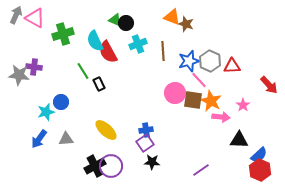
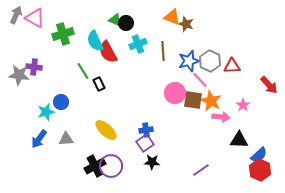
pink line: moved 1 px right
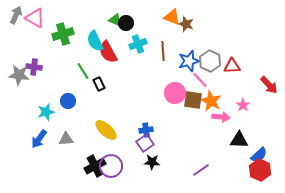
blue circle: moved 7 px right, 1 px up
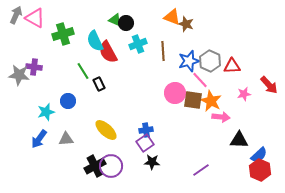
pink star: moved 1 px right, 11 px up; rotated 24 degrees clockwise
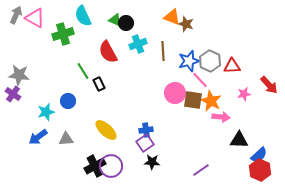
cyan semicircle: moved 12 px left, 25 px up
purple cross: moved 21 px left, 27 px down; rotated 28 degrees clockwise
blue arrow: moved 1 px left, 2 px up; rotated 18 degrees clockwise
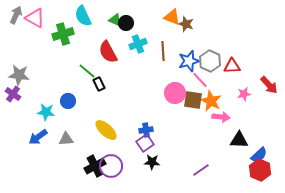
green line: moved 4 px right; rotated 18 degrees counterclockwise
cyan star: rotated 24 degrees clockwise
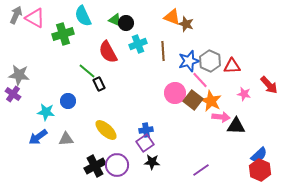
pink star: rotated 24 degrees clockwise
brown square: rotated 30 degrees clockwise
black triangle: moved 3 px left, 14 px up
purple circle: moved 6 px right, 1 px up
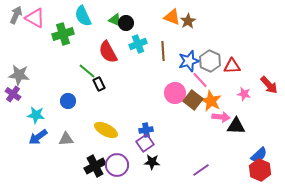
brown star: moved 2 px right, 3 px up; rotated 21 degrees clockwise
cyan star: moved 10 px left, 3 px down
yellow ellipse: rotated 15 degrees counterclockwise
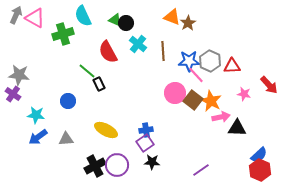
brown star: moved 2 px down
cyan cross: rotated 30 degrees counterclockwise
blue star: rotated 15 degrees clockwise
pink line: moved 4 px left, 5 px up
pink arrow: rotated 18 degrees counterclockwise
black triangle: moved 1 px right, 2 px down
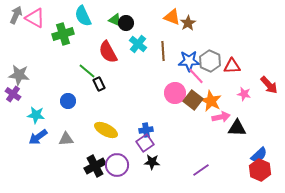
pink line: moved 1 px down
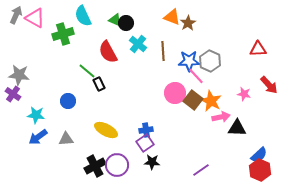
red triangle: moved 26 px right, 17 px up
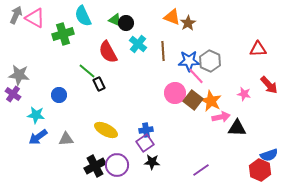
blue circle: moved 9 px left, 6 px up
blue semicircle: moved 10 px right; rotated 24 degrees clockwise
